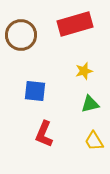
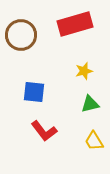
blue square: moved 1 px left, 1 px down
red L-shape: moved 3 px up; rotated 60 degrees counterclockwise
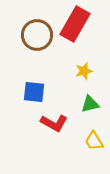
red rectangle: rotated 44 degrees counterclockwise
brown circle: moved 16 px right
red L-shape: moved 10 px right, 8 px up; rotated 24 degrees counterclockwise
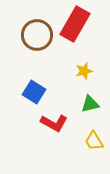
blue square: rotated 25 degrees clockwise
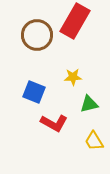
red rectangle: moved 3 px up
yellow star: moved 11 px left, 6 px down; rotated 12 degrees clockwise
blue square: rotated 10 degrees counterclockwise
green triangle: moved 1 px left
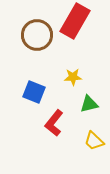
red L-shape: rotated 100 degrees clockwise
yellow trapezoid: rotated 15 degrees counterclockwise
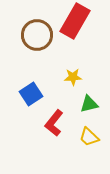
blue square: moved 3 px left, 2 px down; rotated 35 degrees clockwise
yellow trapezoid: moved 5 px left, 4 px up
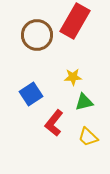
green triangle: moved 5 px left, 2 px up
yellow trapezoid: moved 1 px left
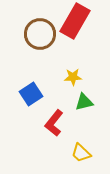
brown circle: moved 3 px right, 1 px up
yellow trapezoid: moved 7 px left, 16 px down
